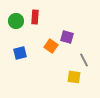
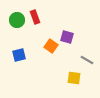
red rectangle: rotated 24 degrees counterclockwise
green circle: moved 1 px right, 1 px up
blue square: moved 1 px left, 2 px down
gray line: moved 3 px right; rotated 32 degrees counterclockwise
yellow square: moved 1 px down
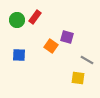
red rectangle: rotated 56 degrees clockwise
blue square: rotated 16 degrees clockwise
yellow square: moved 4 px right
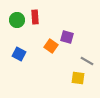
red rectangle: rotated 40 degrees counterclockwise
blue square: moved 1 px up; rotated 24 degrees clockwise
gray line: moved 1 px down
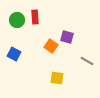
blue square: moved 5 px left
yellow square: moved 21 px left
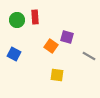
gray line: moved 2 px right, 5 px up
yellow square: moved 3 px up
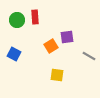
purple square: rotated 24 degrees counterclockwise
orange square: rotated 24 degrees clockwise
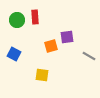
orange square: rotated 16 degrees clockwise
yellow square: moved 15 px left
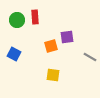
gray line: moved 1 px right, 1 px down
yellow square: moved 11 px right
